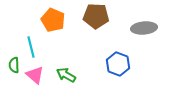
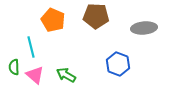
green semicircle: moved 2 px down
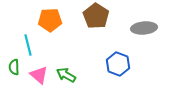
brown pentagon: rotated 30 degrees clockwise
orange pentagon: moved 3 px left; rotated 25 degrees counterclockwise
cyan line: moved 3 px left, 2 px up
pink triangle: moved 4 px right
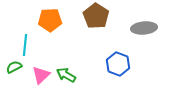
cyan line: moved 3 px left; rotated 20 degrees clockwise
green semicircle: rotated 63 degrees clockwise
pink triangle: moved 2 px right; rotated 36 degrees clockwise
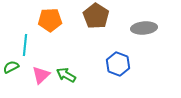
green semicircle: moved 3 px left
